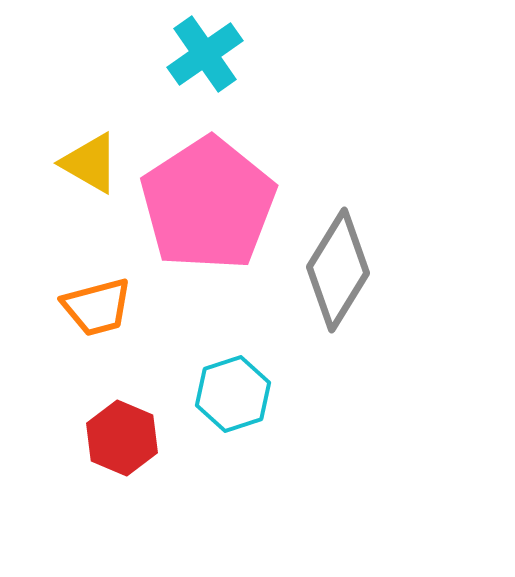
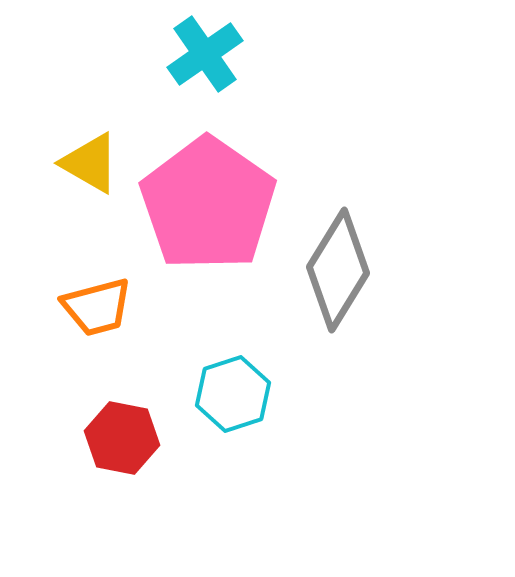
pink pentagon: rotated 4 degrees counterclockwise
red hexagon: rotated 12 degrees counterclockwise
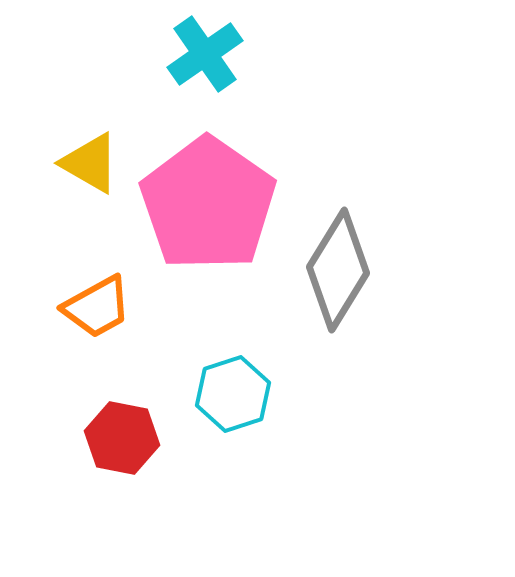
orange trapezoid: rotated 14 degrees counterclockwise
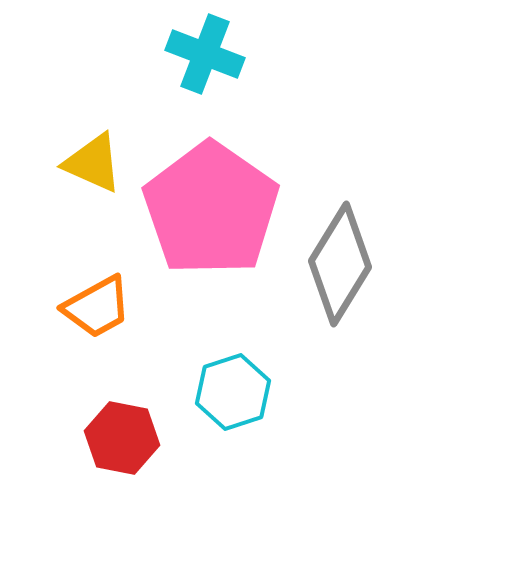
cyan cross: rotated 34 degrees counterclockwise
yellow triangle: moved 3 px right; rotated 6 degrees counterclockwise
pink pentagon: moved 3 px right, 5 px down
gray diamond: moved 2 px right, 6 px up
cyan hexagon: moved 2 px up
